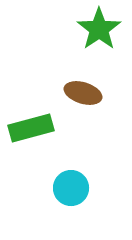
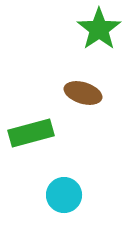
green rectangle: moved 5 px down
cyan circle: moved 7 px left, 7 px down
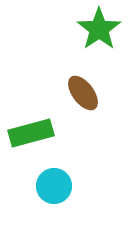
brown ellipse: rotated 36 degrees clockwise
cyan circle: moved 10 px left, 9 px up
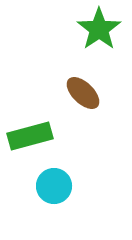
brown ellipse: rotated 9 degrees counterclockwise
green rectangle: moved 1 px left, 3 px down
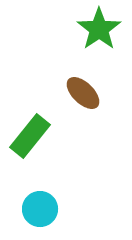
green rectangle: rotated 36 degrees counterclockwise
cyan circle: moved 14 px left, 23 px down
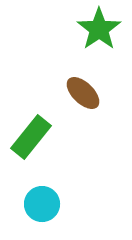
green rectangle: moved 1 px right, 1 px down
cyan circle: moved 2 px right, 5 px up
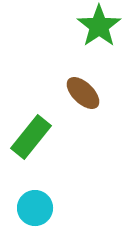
green star: moved 3 px up
cyan circle: moved 7 px left, 4 px down
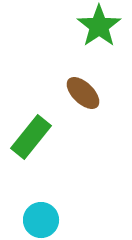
cyan circle: moved 6 px right, 12 px down
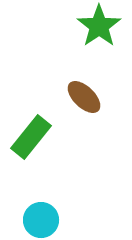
brown ellipse: moved 1 px right, 4 px down
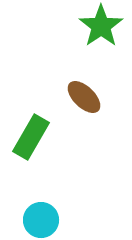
green star: moved 2 px right
green rectangle: rotated 9 degrees counterclockwise
